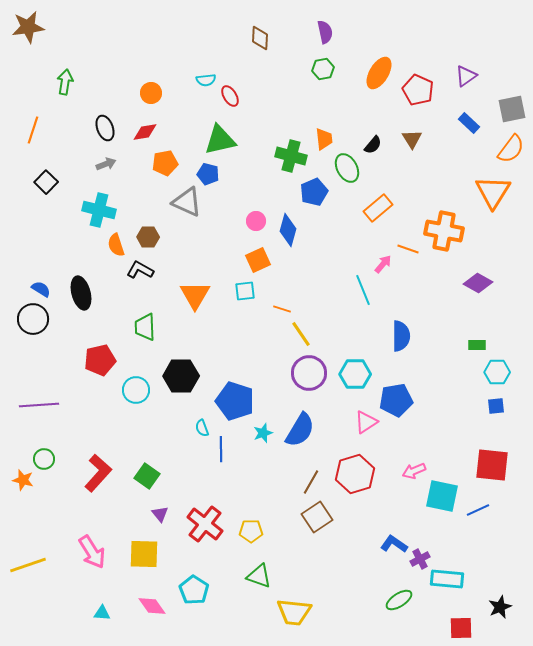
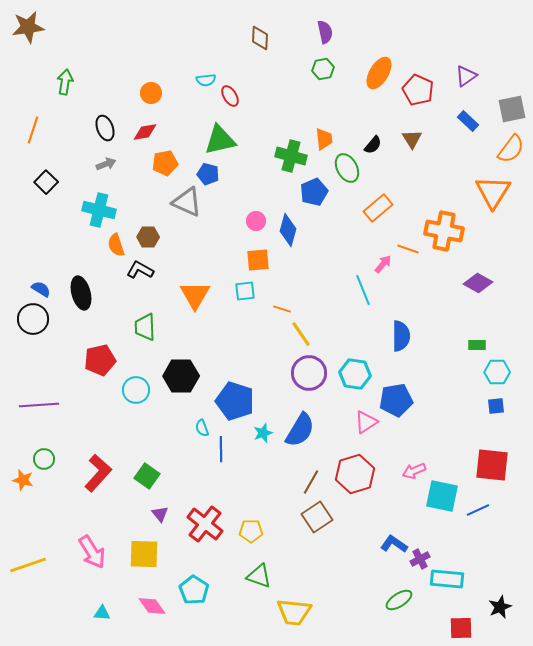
blue rectangle at (469, 123): moved 1 px left, 2 px up
orange square at (258, 260): rotated 20 degrees clockwise
cyan hexagon at (355, 374): rotated 8 degrees clockwise
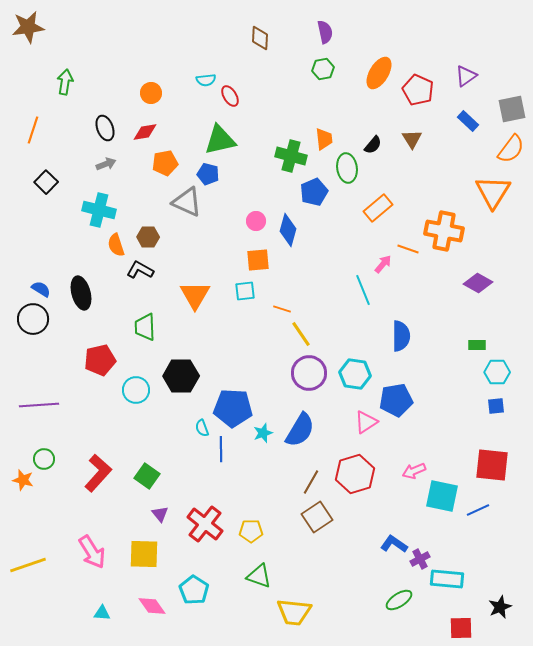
green ellipse at (347, 168): rotated 20 degrees clockwise
blue pentagon at (235, 401): moved 2 px left, 7 px down; rotated 15 degrees counterclockwise
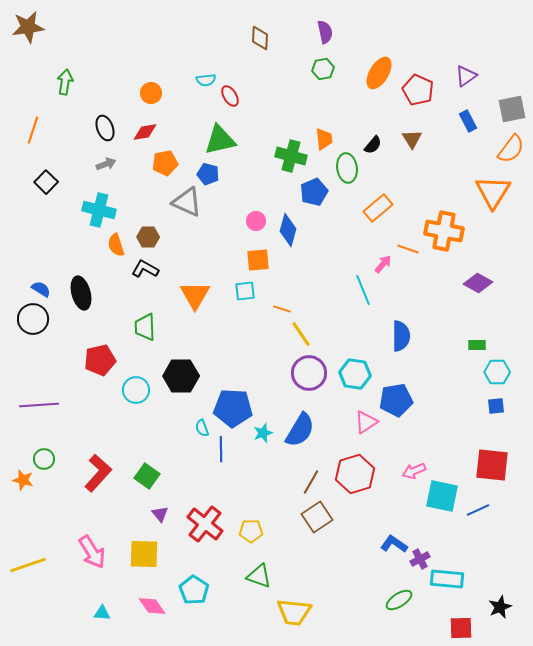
blue rectangle at (468, 121): rotated 20 degrees clockwise
black L-shape at (140, 270): moved 5 px right, 1 px up
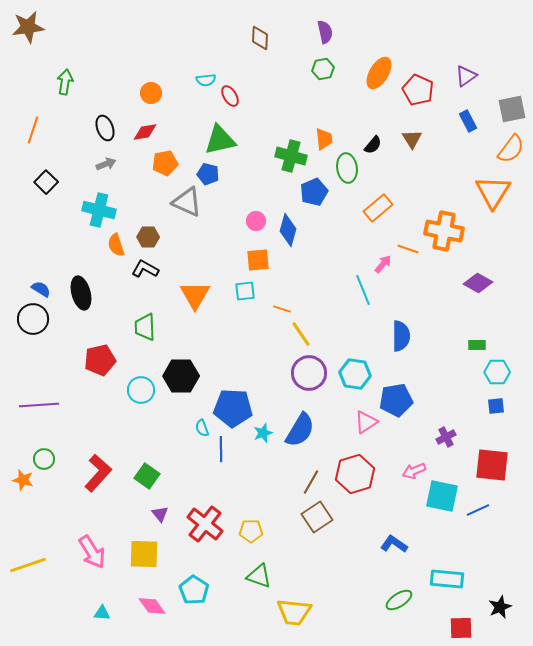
cyan circle at (136, 390): moved 5 px right
purple cross at (420, 559): moved 26 px right, 122 px up
